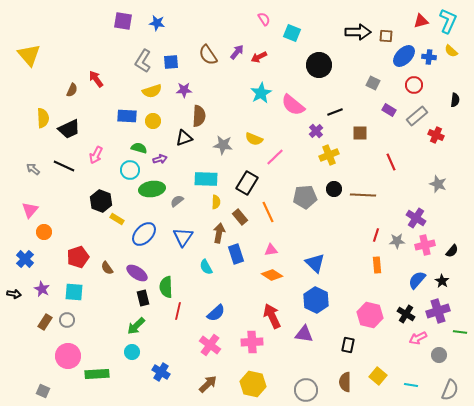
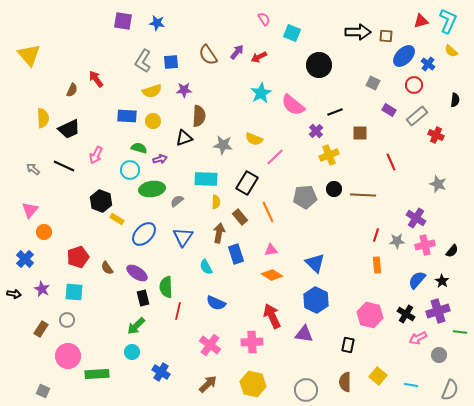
blue cross at (429, 57): moved 1 px left, 7 px down; rotated 32 degrees clockwise
blue semicircle at (216, 313): moved 10 px up; rotated 66 degrees clockwise
brown rectangle at (45, 322): moved 4 px left, 7 px down
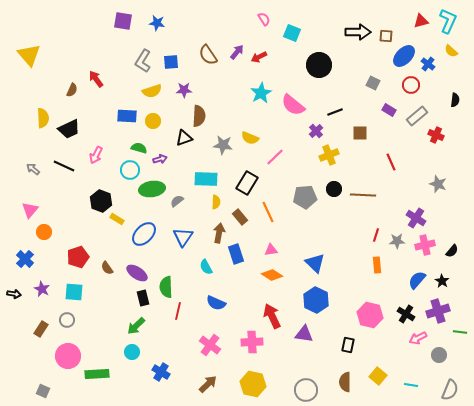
red circle at (414, 85): moved 3 px left
yellow semicircle at (254, 139): moved 4 px left, 1 px up
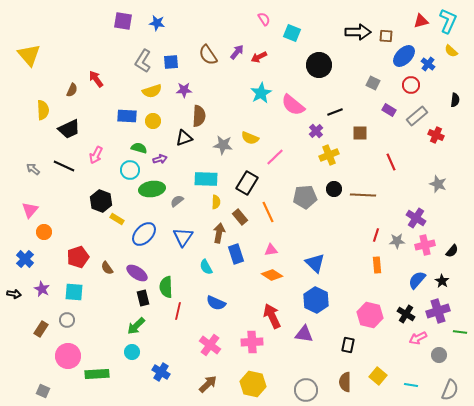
yellow semicircle at (43, 118): moved 8 px up
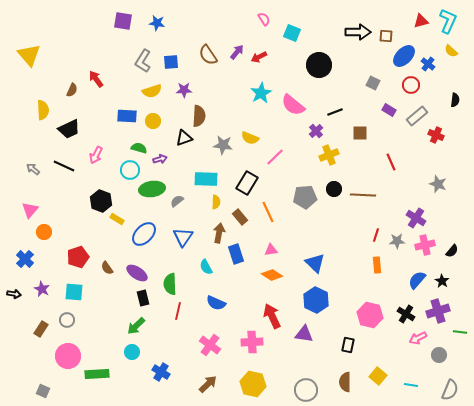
green semicircle at (166, 287): moved 4 px right, 3 px up
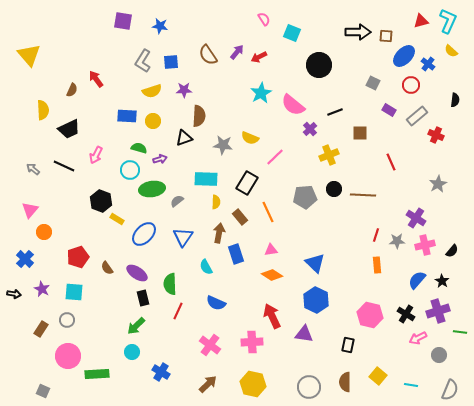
blue star at (157, 23): moved 3 px right, 3 px down
purple cross at (316, 131): moved 6 px left, 2 px up
gray star at (438, 184): rotated 24 degrees clockwise
red line at (178, 311): rotated 12 degrees clockwise
gray circle at (306, 390): moved 3 px right, 3 px up
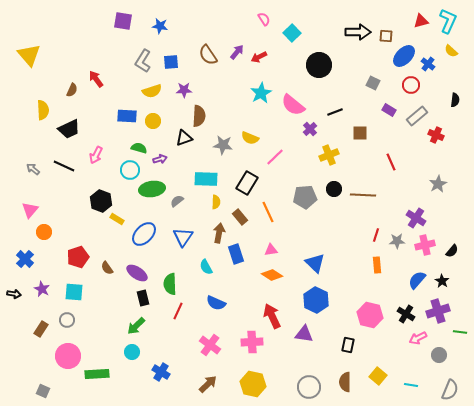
cyan square at (292, 33): rotated 24 degrees clockwise
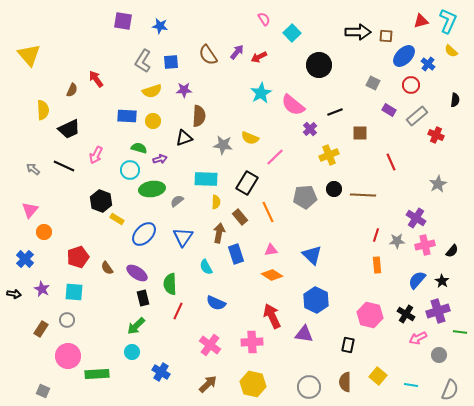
blue triangle at (315, 263): moved 3 px left, 8 px up
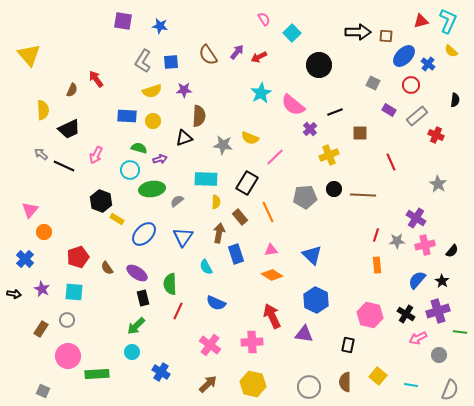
gray arrow at (33, 169): moved 8 px right, 15 px up
gray star at (438, 184): rotated 12 degrees counterclockwise
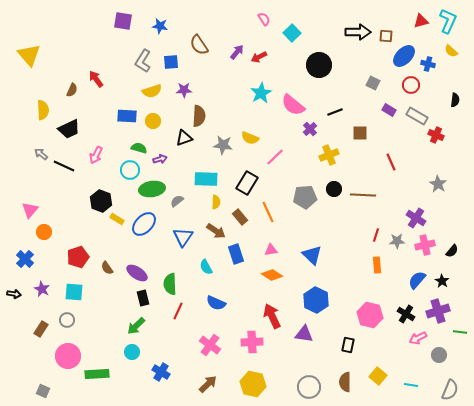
brown semicircle at (208, 55): moved 9 px left, 10 px up
blue cross at (428, 64): rotated 24 degrees counterclockwise
gray rectangle at (417, 116): rotated 70 degrees clockwise
brown arrow at (219, 233): moved 3 px left, 2 px up; rotated 114 degrees clockwise
blue ellipse at (144, 234): moved 10 px up
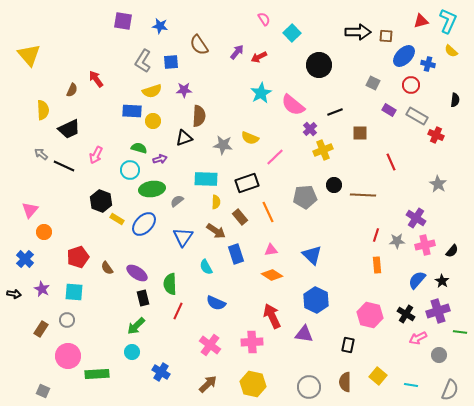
blue rectangle at (127, 116): moved 5 px right, 5 px up
yellow cross at (329, 155): moved 6 px left, 5 px up
black rectangle at (247, 183): rotated 40 degrees clockwise
black circle at (334, 189): moved 4 px up
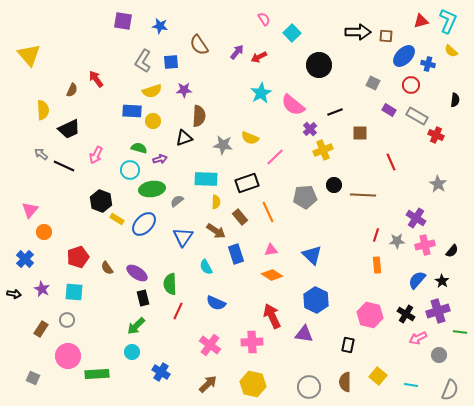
gray square at (43, 391): moved 10 px left, 13 px up
